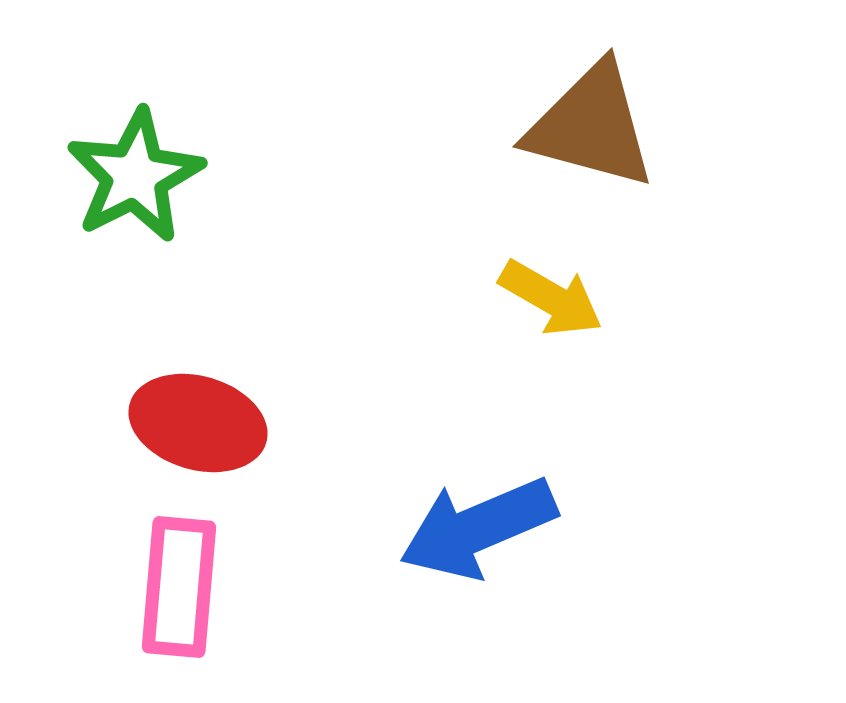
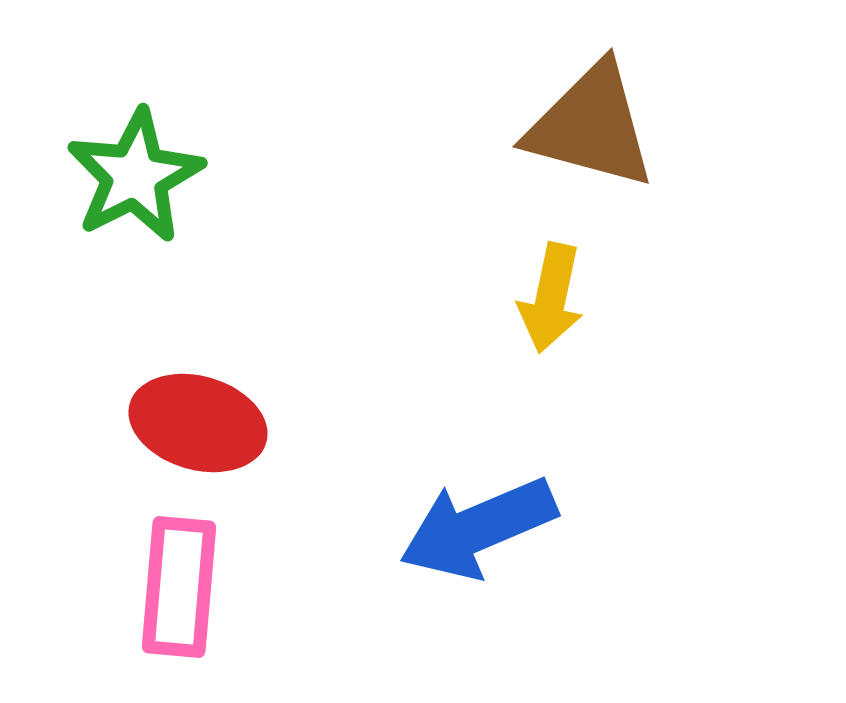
yellow arrow: rotated 72 degrees clockwise
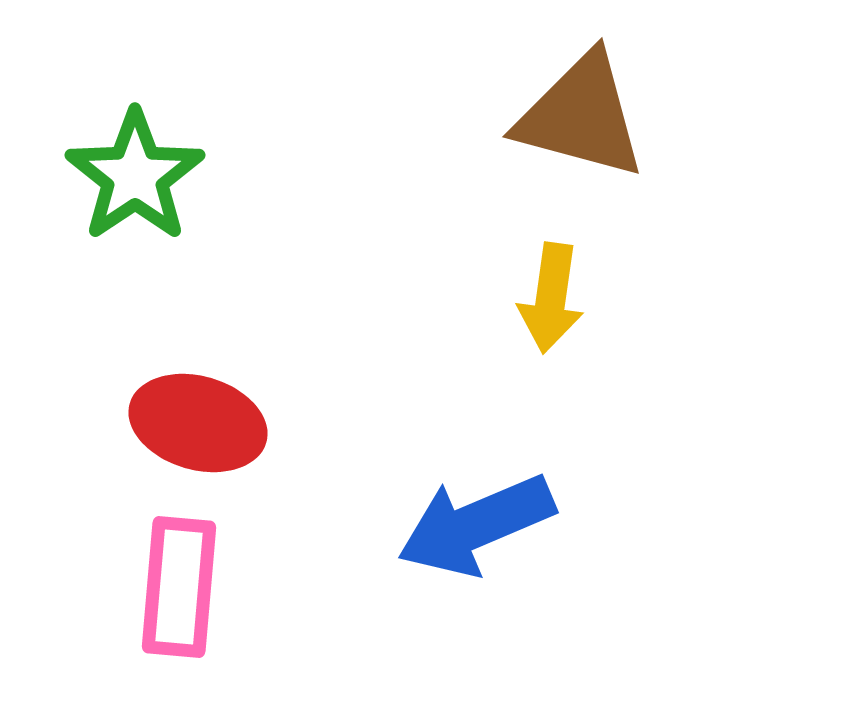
brown triangle: moved 10 px left, 10 px up
green star: rotated 7 degrees counterclockwise
yellow arrow: rotated 4 degrees counterclockwise
blue arrow: moved 2 px left, 3 px up
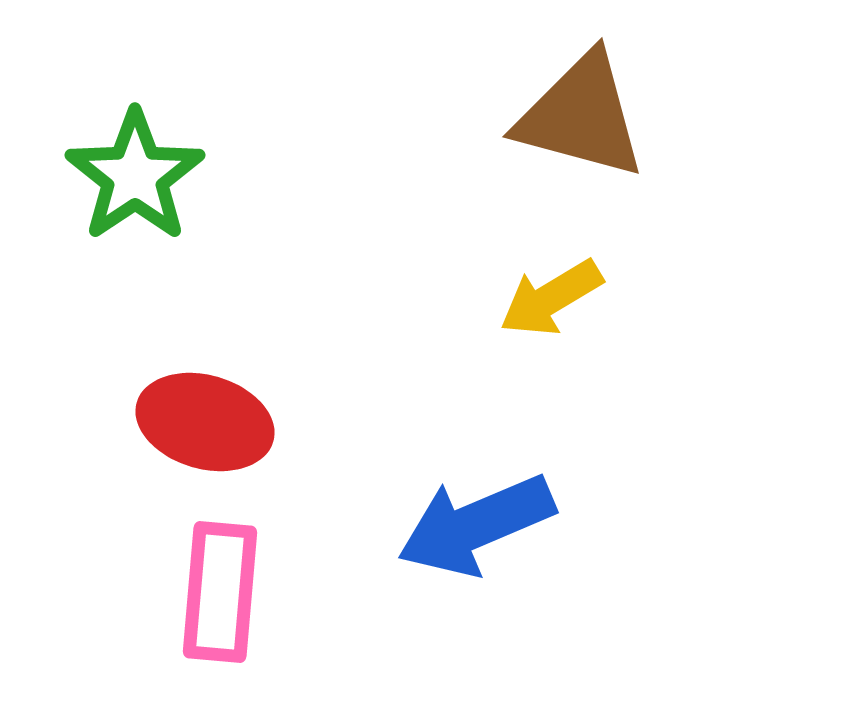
yellow arrow: rotated 51 degrees clockwise
red ellipse: moved 7 px right, 1 px up
pink rectangle: moved 41 px right, 5 px down
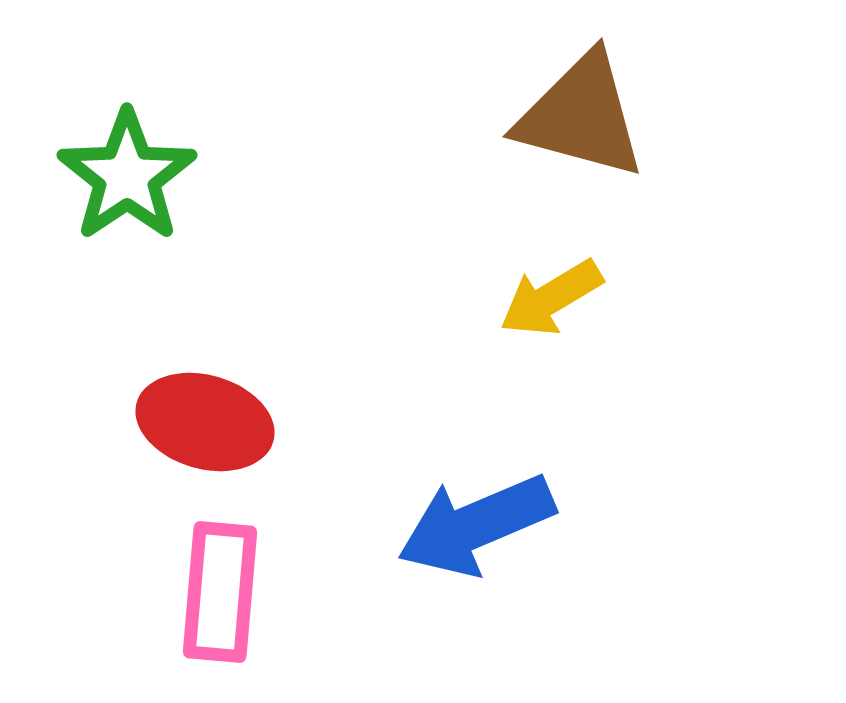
green star: moved 8 px left
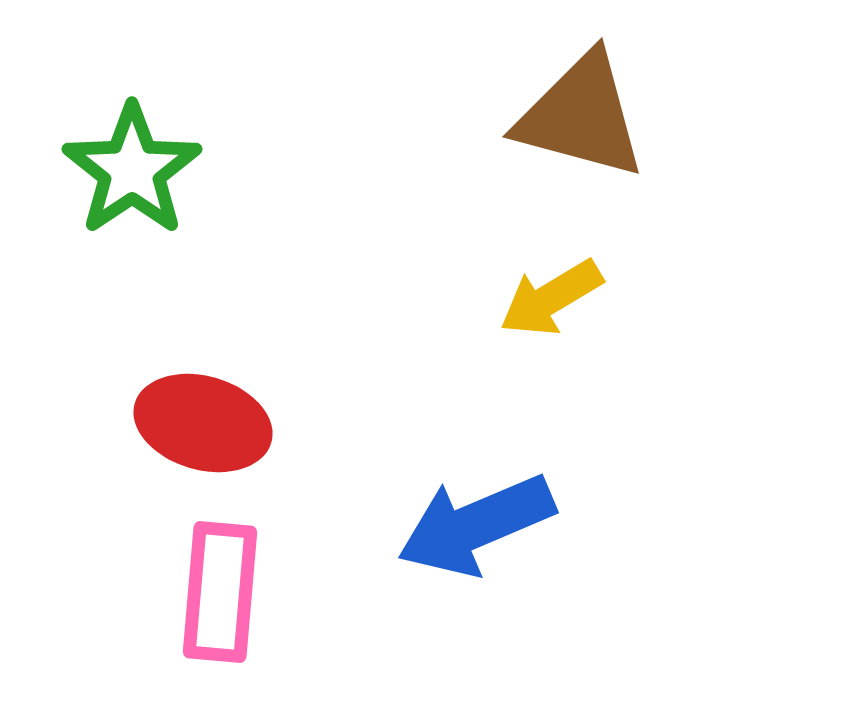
green star: moved 5 px right, 6 px up
red ellipse: moved 2 px left, 1 px down
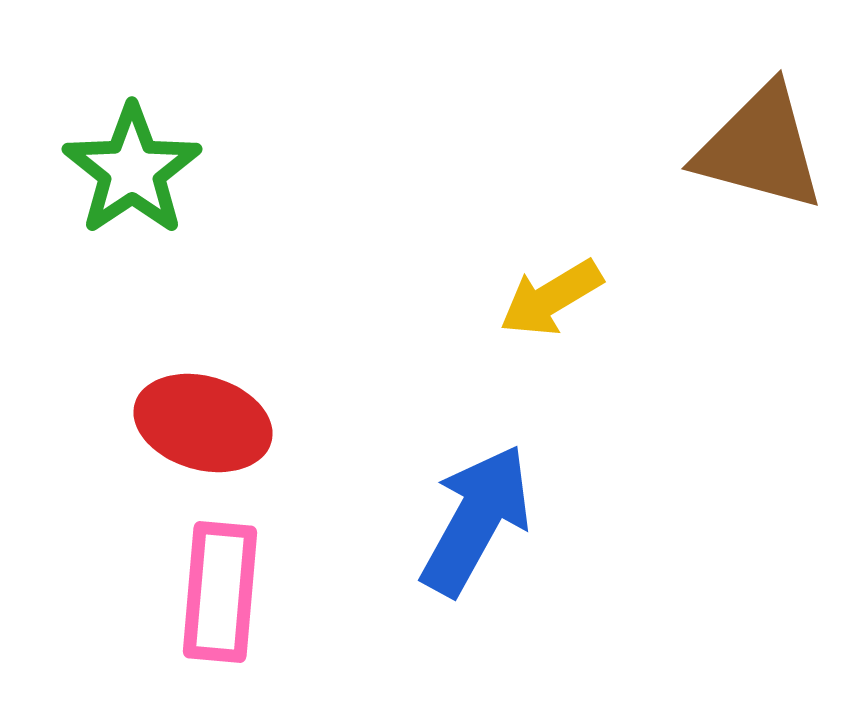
brown triangle: moved 179 px right, 32 px down
blue arrow: moved 5 px up; rotated 142 degrees clockwise
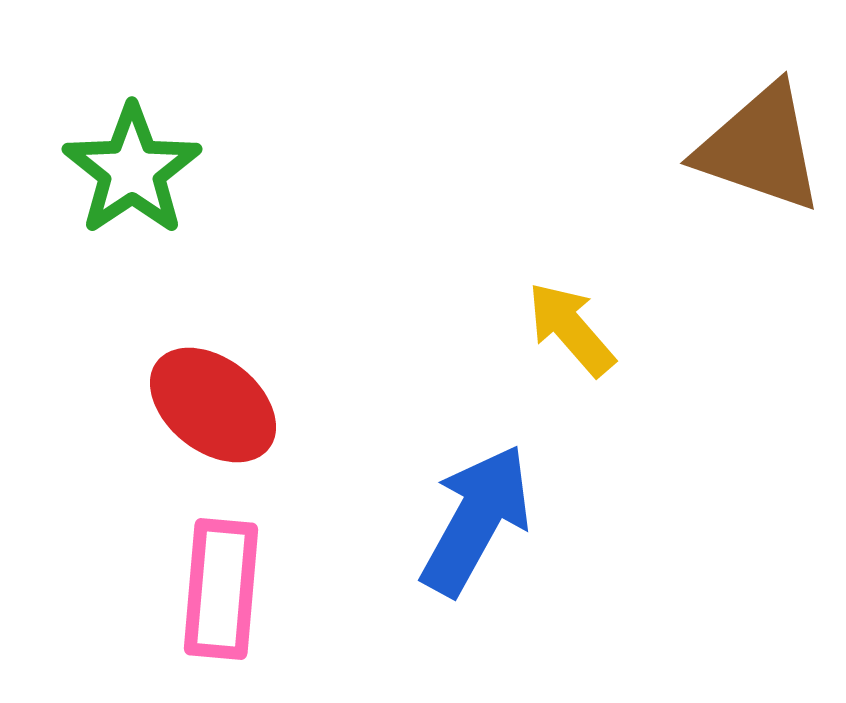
brown triangle: rotated 4 degrees clockwise
yellow arrow: moved 20 px right, 31 px down; rotated 80 degrees clockwise
red ellipse: moved 10 px right, 18 px up; rotated 22 degrees clockwise
pink rectangle: moved 1 px right, 3 px up
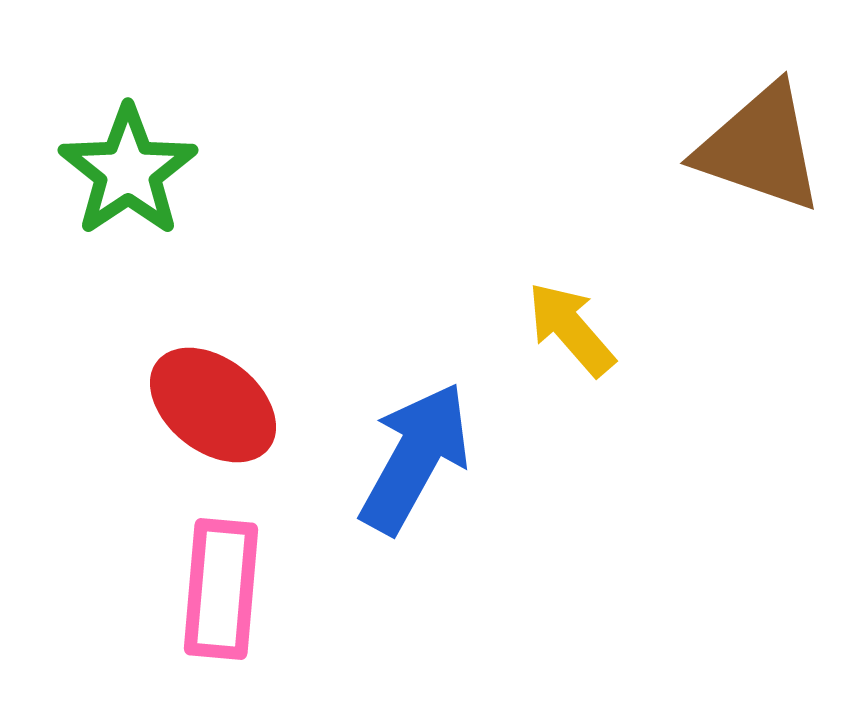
green star: moved 4 px left, 1 px down
blue arrow: moved 61 px left, 62 px up
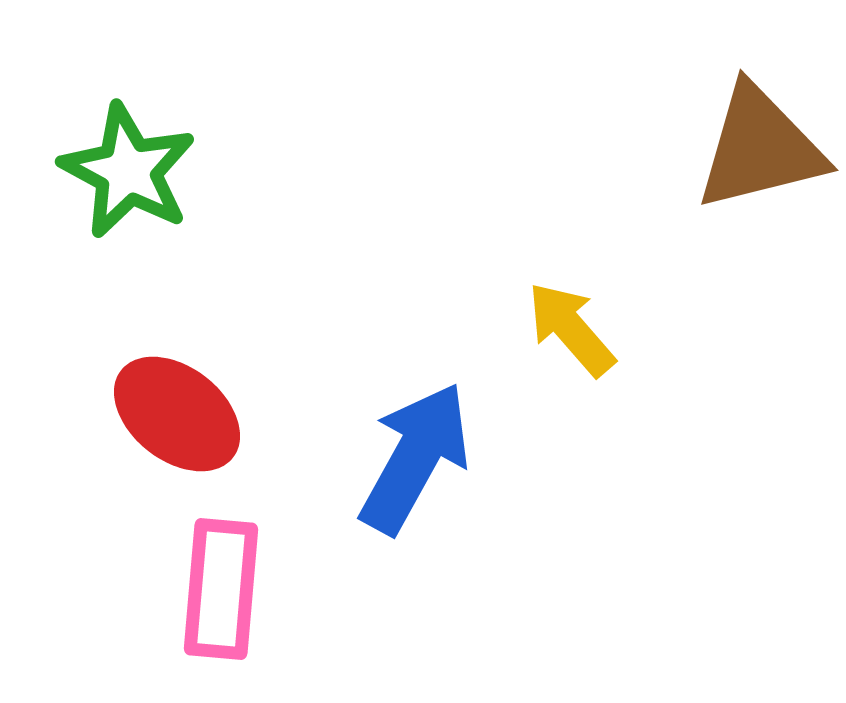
brown triangle: rotated 33 degrees counterclockwise
green star: rotated 10 degrees counterclockwise
red ellipse: moved 36 px left, 9 px down
